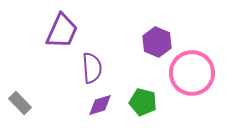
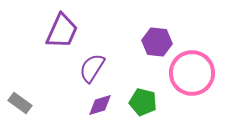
purple hexagon: rotated 16 degrees counterclockwise
purple semicircle: rotated 144 degrees counterclockwise
gray rectangle: rotated 10 degrees counterclockwise
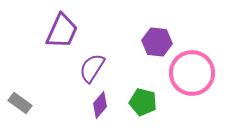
purple diamond: rotated 32 degrees counterclockwise
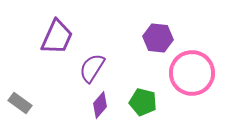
purple trapezoid: moved 5 px left, 6 px down
purple hexagon: moved 1 px right, 4 px up
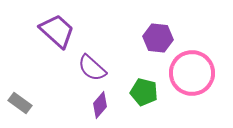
purple trapezoid: moved 6 px up; rotated 72 degrees counterclockwise
purple semicircle: rotated 80 degrees counterclockwise
green pentagon: moved 1 px right, 10 px up
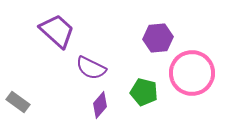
purple hexagon: rotated 12 degrees counterclockwise
purple semicircle: moved 1 px left; rotated 16 degrees counterclockwise
gray rectangle: moved 2 px left, 1 px up
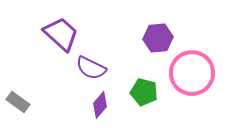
purple trapezoid: moved 4 px right, 3 px down
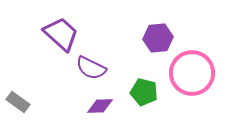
purple diamond: moved 1 px down; rotated 48 degrees clockwise
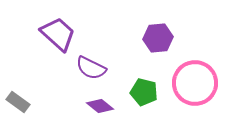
purple trapezoid: moved 3 px left
pink circle: moved 3 px right, 10 px down
purple diamond: rotated 40 degrees clockwise
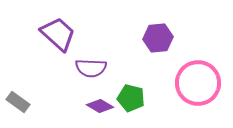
purple semicircle: rotated 24 degrees counterclockwise
pink circle: moved 3 px right
green pentagon: moved 13 px left, 6 px down
purple diamond: rotated 8 degrees counterclockwise
